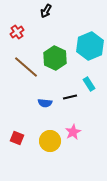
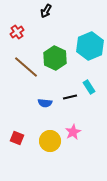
cyan rectangle: moved 3 px down
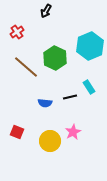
red square: moved 6 px up
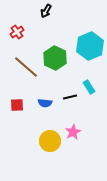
red square: moved 27 px up; rotated 24 degrees counterclockwise
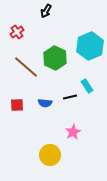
cyan rectangle: moved 2 px left, 1 px up
yellow circle: moved 14 px down
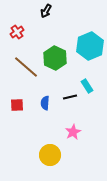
blue semicircle: rotated 88 degrees clockwise
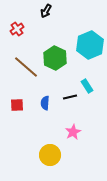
red cross: moved 3 px up
cyan hexagon: moved 1 px up
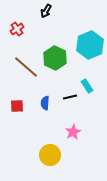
red square: moved 1 px down
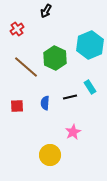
cyan rectangle: moved 3 px right, 1 px down
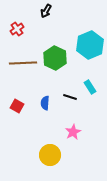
brown line: moved 3 px left, 4 px up; rotated 44 degrees counterclockwise
black line: rotated 32 degrees clockwise
red square: rotated 32 degrees clockwise
